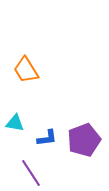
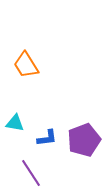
orange trapezoid: moved 5 px up
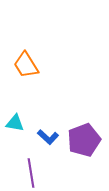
blue L-shape: moved 1 px right, 1 px up; rotated 50 degrees clockwise
purple line: rotated 24 degrees clockwise
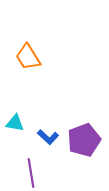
orange trapezoid: moved 2 px right, 8 px up
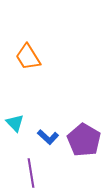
cyan triangle: rotated 36 degrees clockwise
purple pentagon: rotated 20 degrees counterclockwise
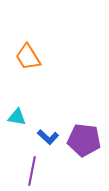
cyan triangle: moved 2 px right, 6 px up; rotated 36 degrees counterclockwise
purple pentagon: rotated 24 degrees counterclockwise
purple line: moved 1 px right, 2 px up; rotated 20 degrees clockwise
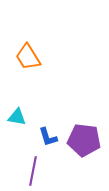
blue L-shape: rotated 30 degrees clockwise
purple line: moved 1 px right
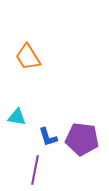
purple pentagon: moved 2 px left, 1 px up
purple line: moved 2 px right, 1 px up
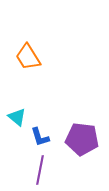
cyan triangle: rotated 30 degrees clockwise
blue L-shape: moved 8 px left
purple line: moved 5 px right
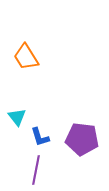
orange trapezoid: moved 2 px left
cyan triangle: rotated 12 degrees clockwise
purple line: moved 4 px left
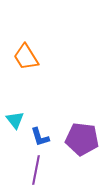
cyan triangle: moved 2 px left, 3 px down
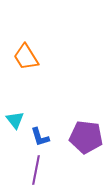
purple pentagon: moved 4 px right, 2 px up
